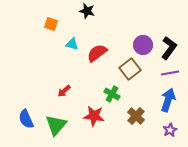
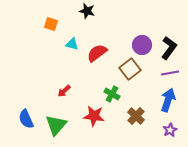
purple circle: moved 1 px left
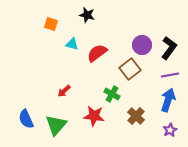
black star: moved 4 px down
purple line: moved 2 px down
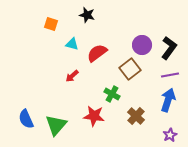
red arrow: moved 8 px right, 15 px up
purple star: moved 5 px down
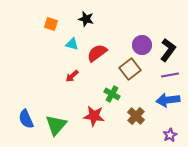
black star: moved 1 px left, 4 px down
black L-shape: moved 1 px left, 2 px down
blue arrow: rotated 115 degrees counterclockwise
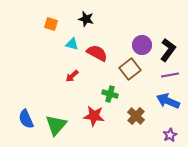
red semicircle: rotated 65 degrees clockwise
green cross: moved 2 px left; rotated 14 degrees counterclockwise
blue arrow: moved 1 px down; rotated 30 degrees clockwise
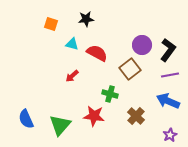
black star: rotated 21 degrees counterclockwise
green triangle: moved 4 px right
